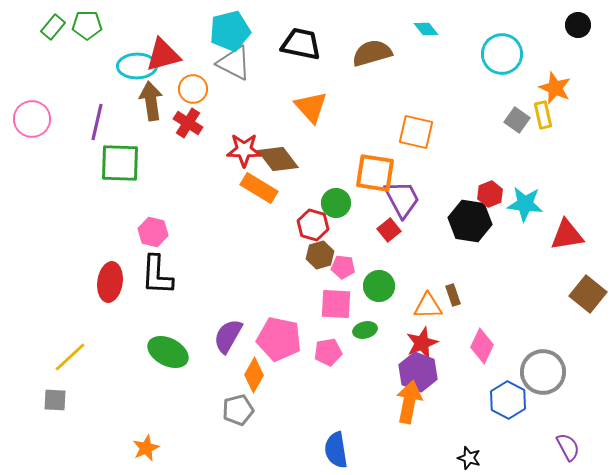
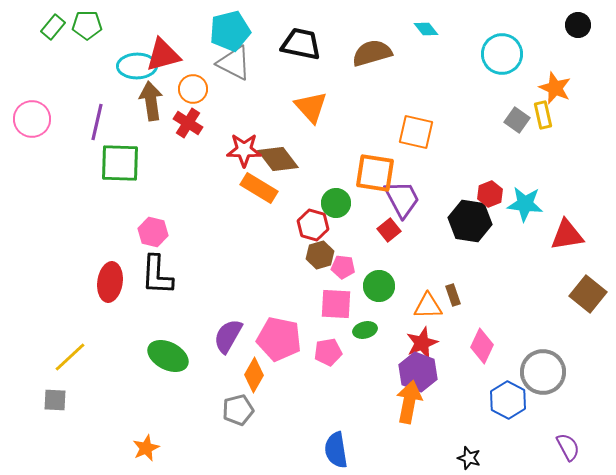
green ellipse at (168, 352): moved 4 px down
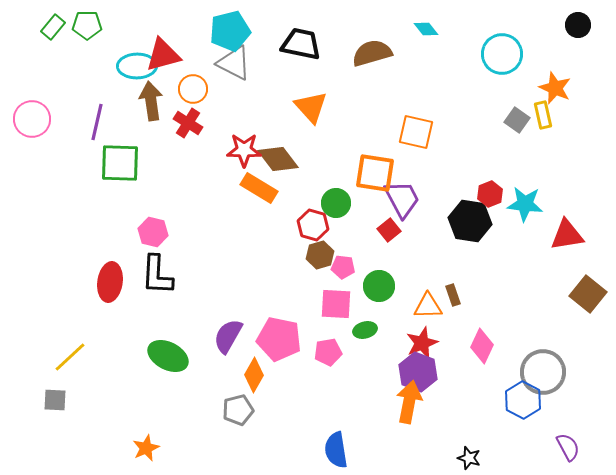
blue hexagon at (508, 400): moved 15 px right
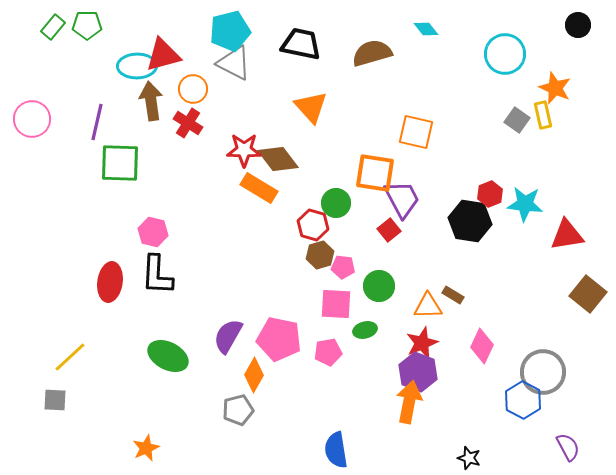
cyan circle at (502, 54): moved 3 px right
brown rectangle at (453, 295): rotated 40 degrees counterclockwise
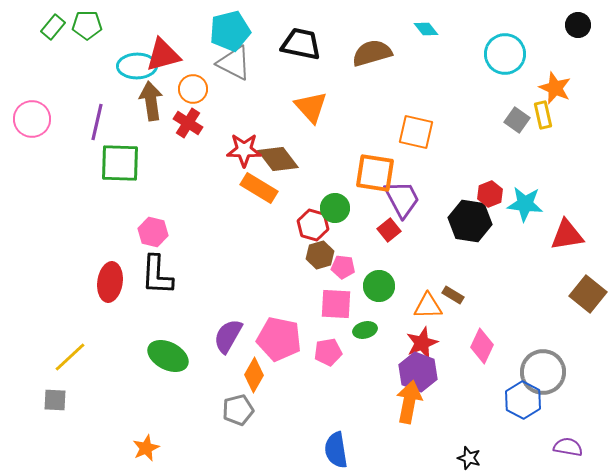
green circle at (336, 203): moved 1 px left, 5 px down
purple semicircle at (568, 447): rotated 52 degrees counterclockwise
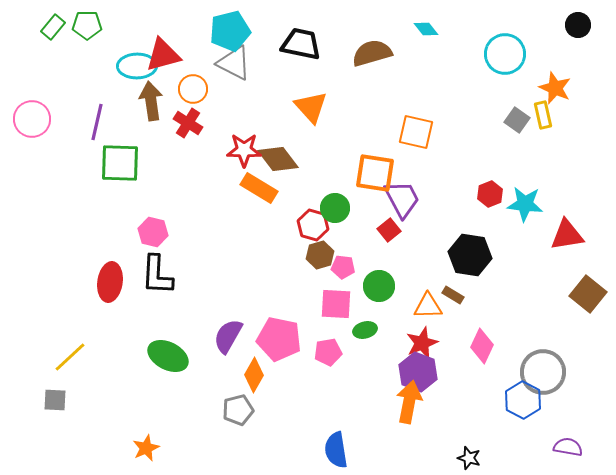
black hexagon at (470, 221): moved 34 px down
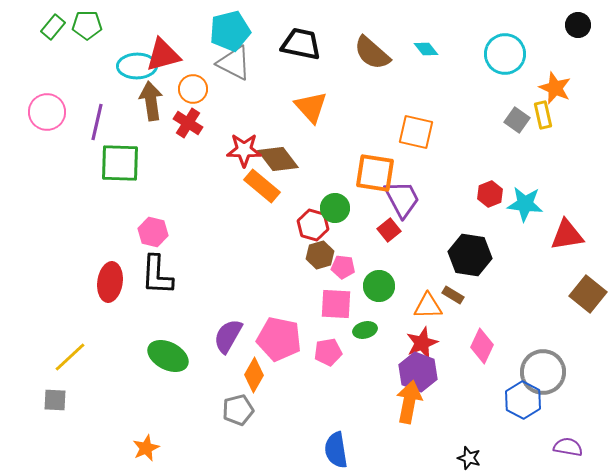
cyan diamond at (426, 29): moved 20 px down
brown semicircle at (372, 53): rotated 123 degrees counterclockwise
pink circle at (32, 119): moved 15 px right, 7 px up
orange rectangle at (259, 188): moved 3 px right, 2 px up; rotated 9 degrees clockwise
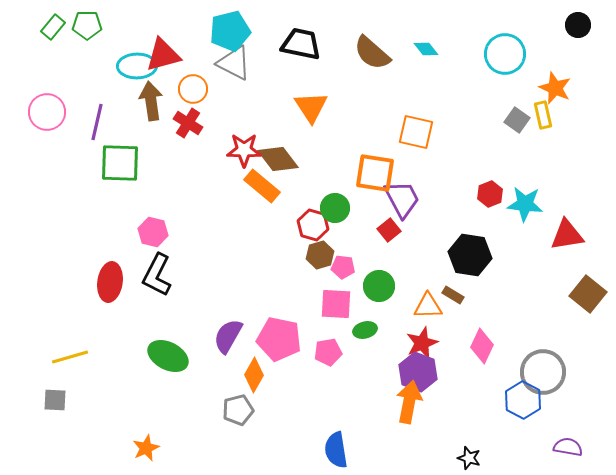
orange triangle at (311, 107): rotated 9 degrees clockwise
black L-shape at (157, 275): rotated 24 degrees clockwise
yellow line at (70, 357): rotated 27 degrees clockwise
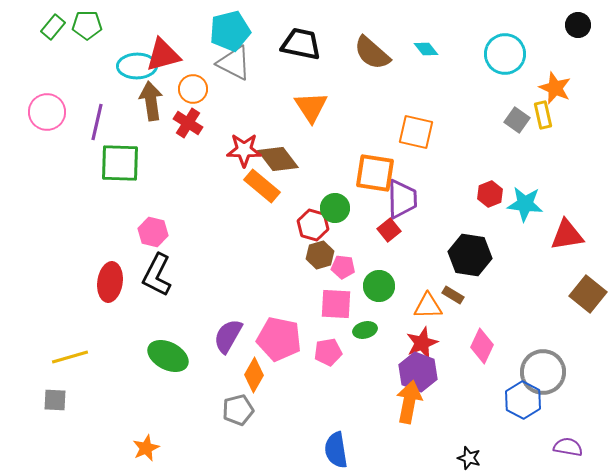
purple trapezoid at (402, 199): rotated 27 degrees clockwise
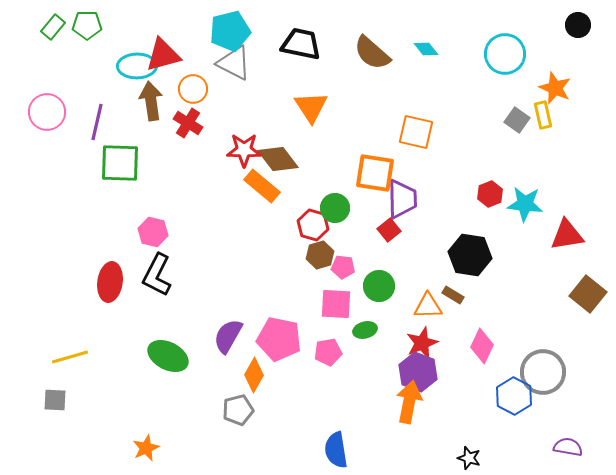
blue hexagon at (523, 400): moved 9 px left, 4 px up
